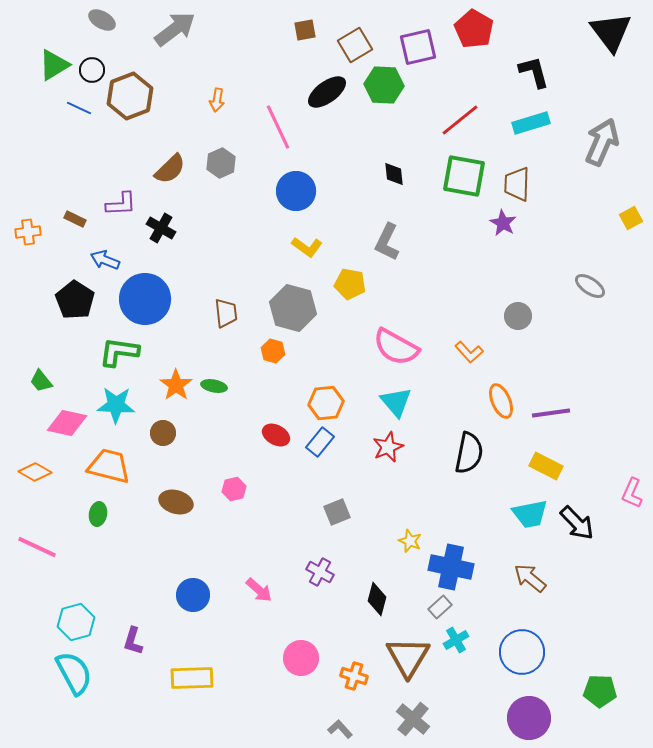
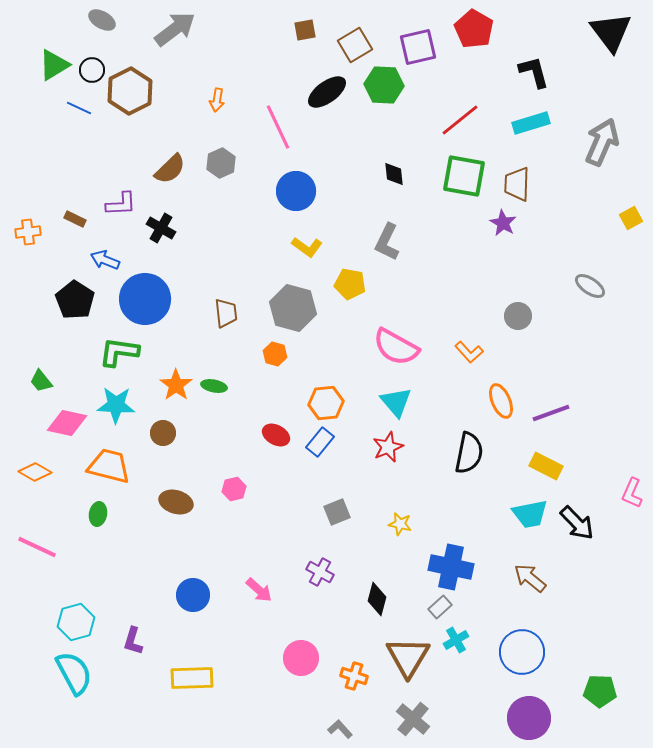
brown hexagon at (130, 96): moved 5 px up; rotated 6 degrees counterclockwise
orange hexagon at (273, 351): moved 2 px right, 3 px down
purple line at (551, 413): rotated 12 degrees counterclockwise
yellow star at (410, 541): moved 10 px left, 17 px up; rotated 10 degrees counterclockwise
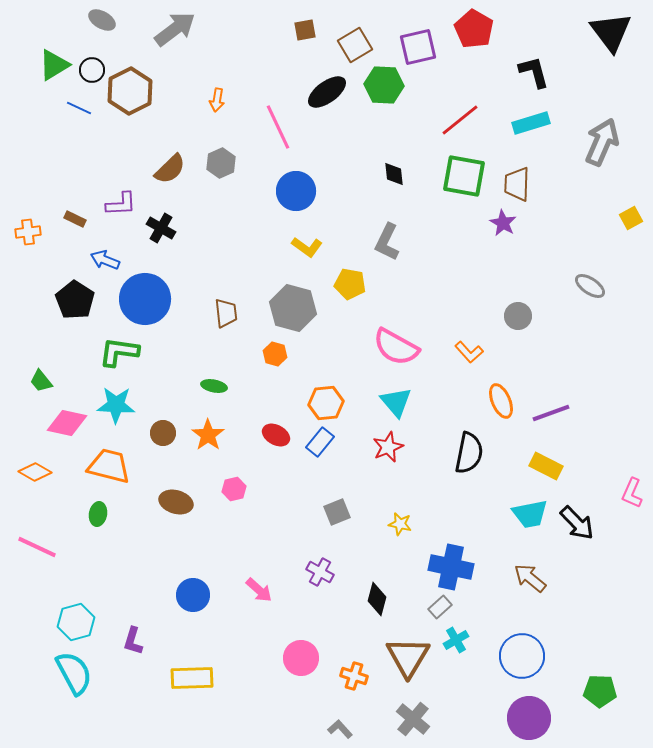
orange star at (176, 385): moved 32 px right, 50 px down
blue circle at (522, 652): moved 4 px down
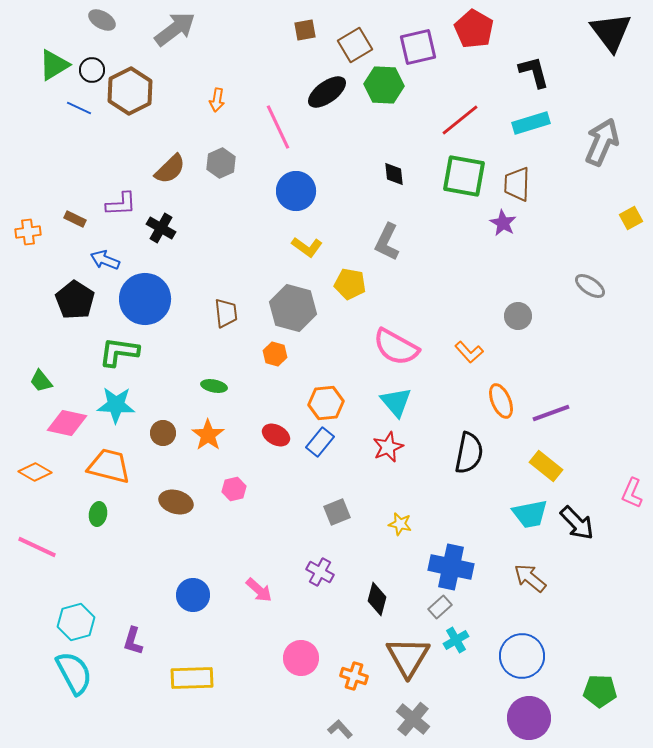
yellow rectangle at (546, 466): rotated 12 degrees clockwise
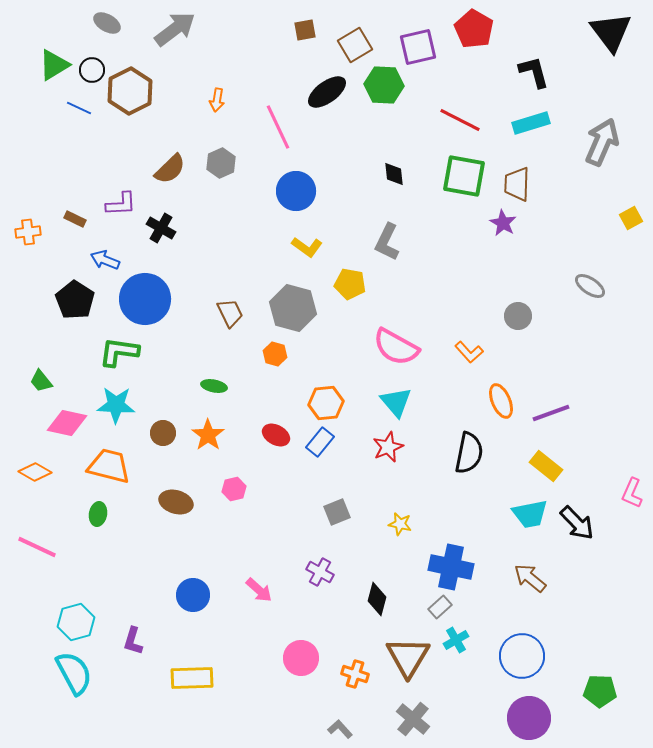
gray ellipse at (102, 20): moved 5 px right, 3 px down
red line at (460, 120): rotated 66 degrees clockwise
brown trapezoid at (226, 313): moved 4 px right; rotated 20 degrees counterclockwise
orange cross at (354, 676): moved 1 px right, 2 px up
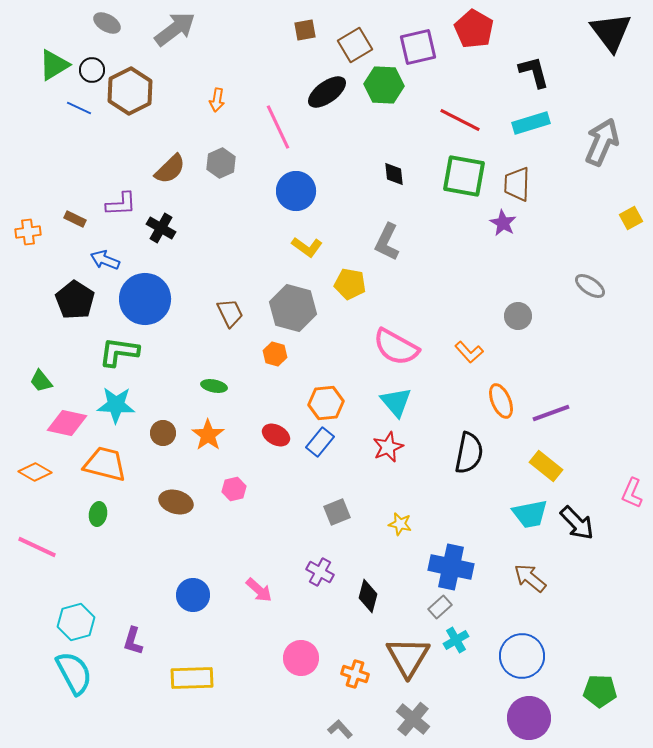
orange trapezoid at (109, 466): moved 4 px left, 2 px up
black diamond at (377, 599): moved 9 px left, 3 px up
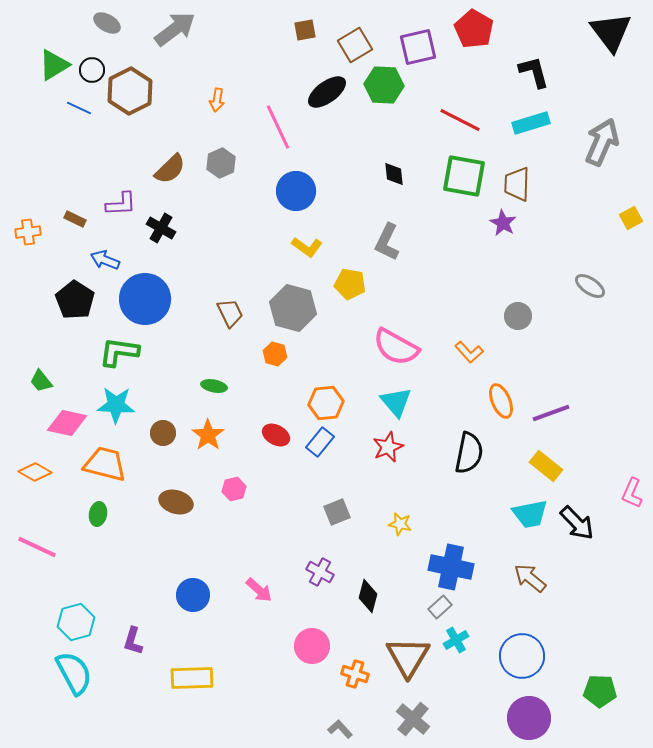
pink circle at (301, 658): moved 11 px right, 12 px up
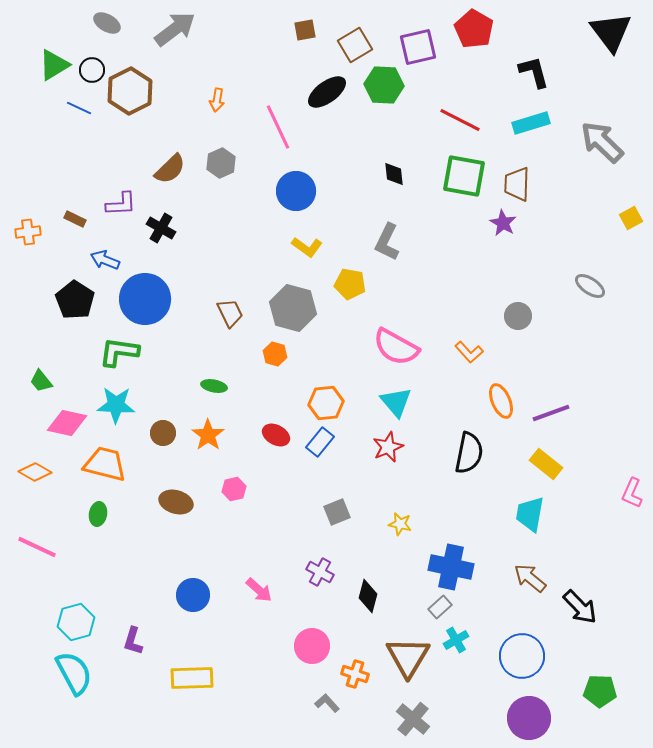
gray arrow at (602, 142): rotated 69 degrees counterclockwise
yellow rectangle at (546, 466): moved 2 px up
cyan trapezoid at (530, 514): rotated 111 degrees clockwise
black arrow at (577, 523): moved 3 px right, 84 px down
gray L-shape at (340, 729): moved 13 px left, 26 px up
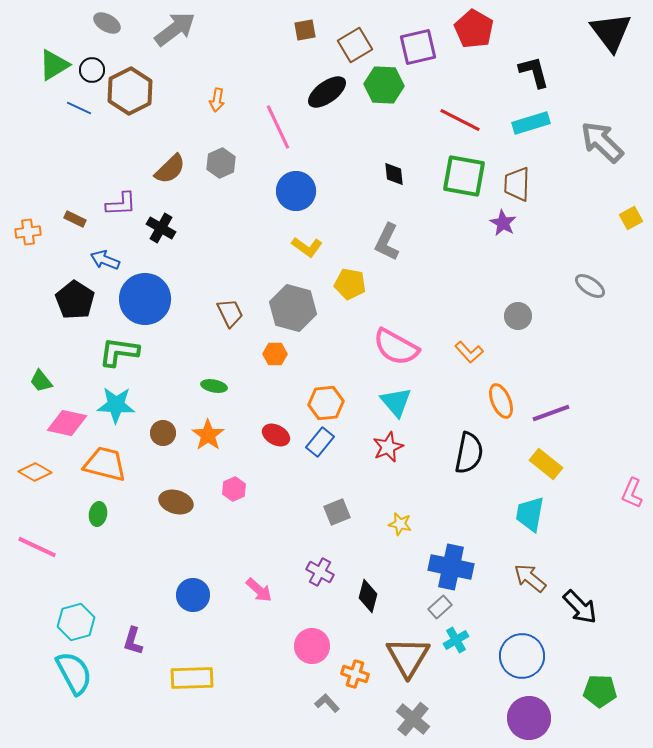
orange hexagon at (275, 354): rotated 15 degrees counterclockwise
pink hexagon at (234, 489): rotated 10 degrees counterclockwise
